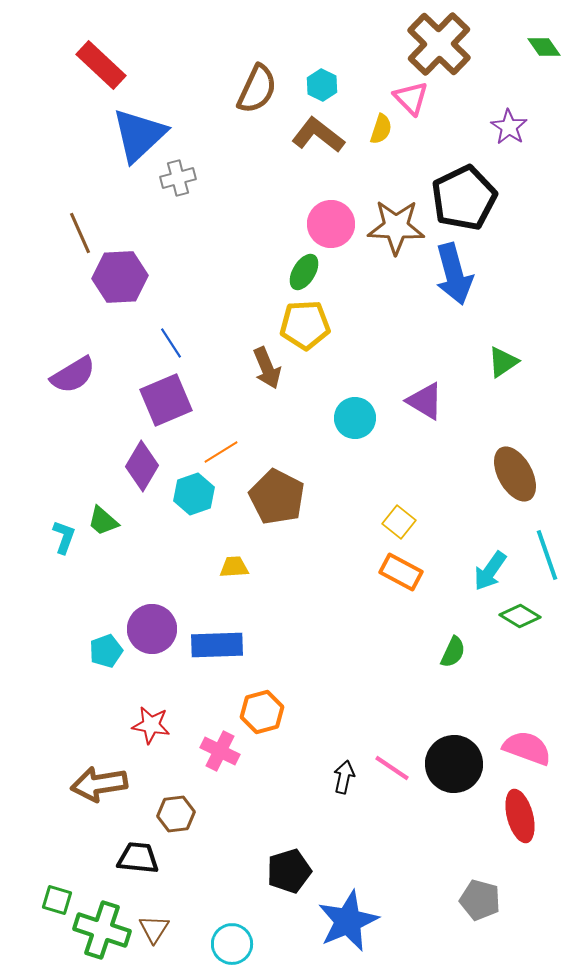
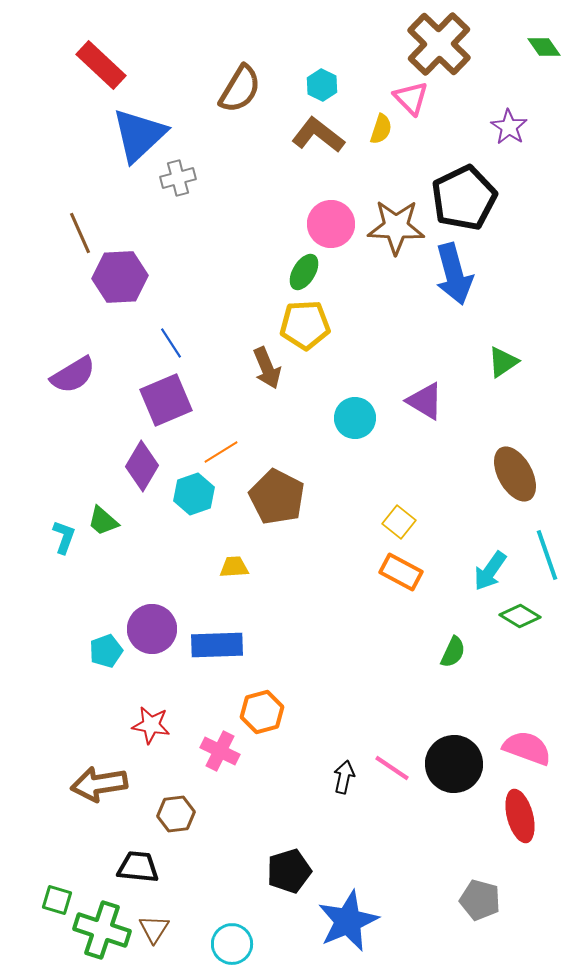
brown semicircle at (257, 89): moved 17 px left; rotated 6 degrees clockwise
black trapezoid at (138, 858): moved 9 px down
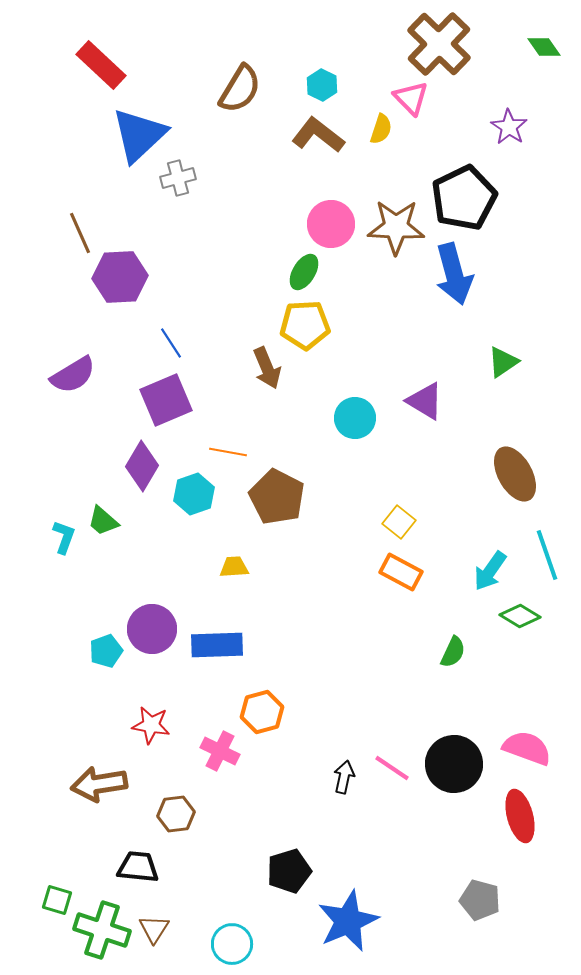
orange line at (221, 452): moved 7 px right; rotated 42 degrees clockwise
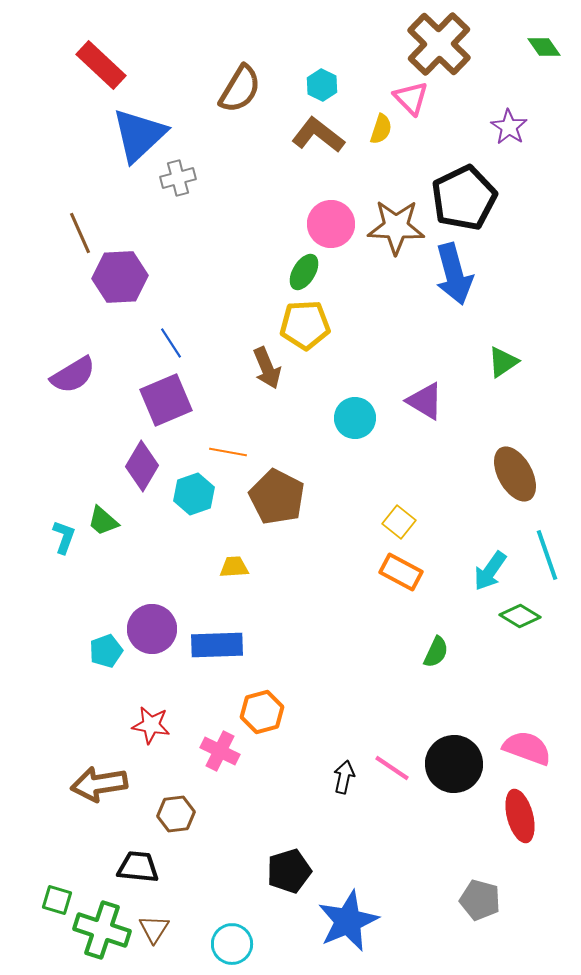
green semicircle at (453, 652): moved 17 px left
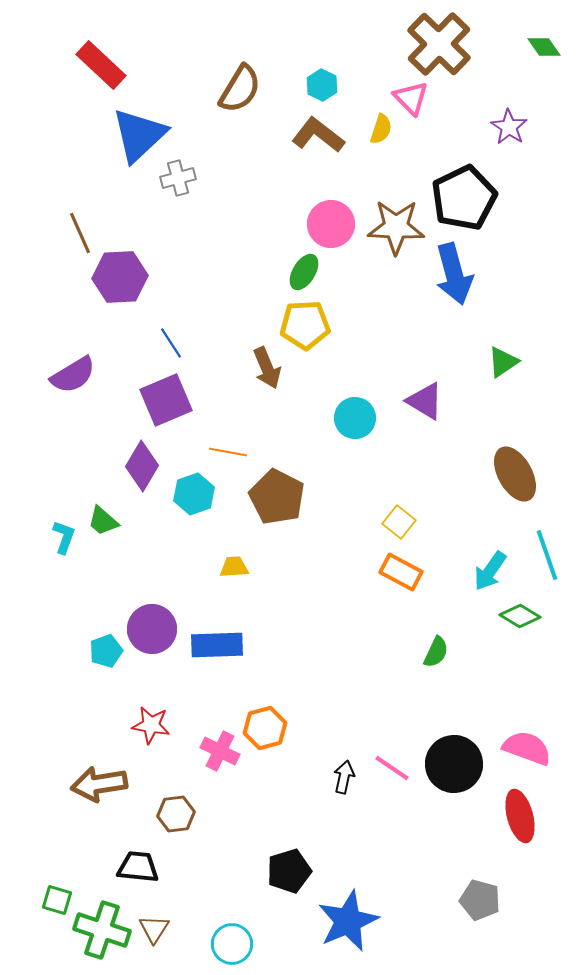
orange hexagon at (262, 712): moved 3 px right, 16 px down
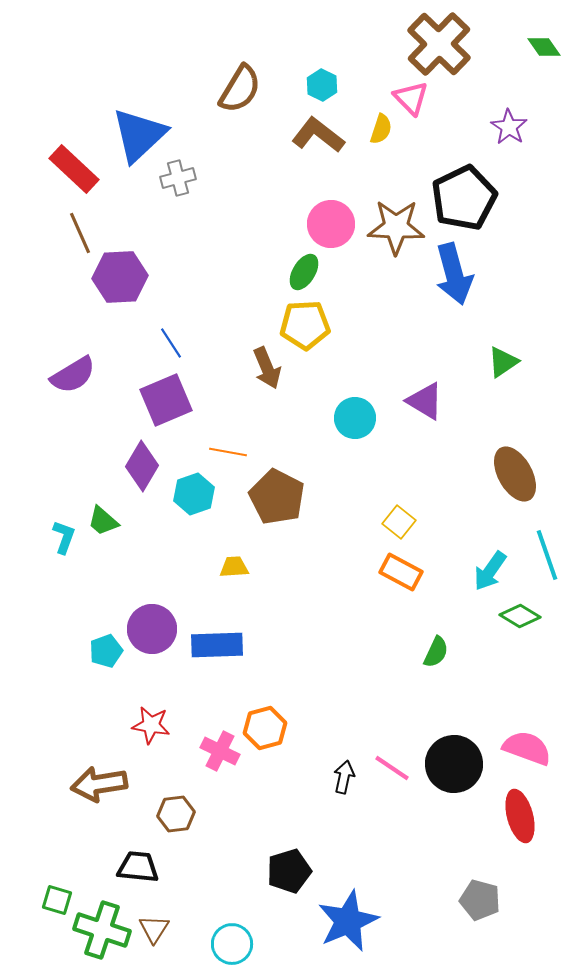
red rectangle at (101, 65): moved 27 px left, 104 px down
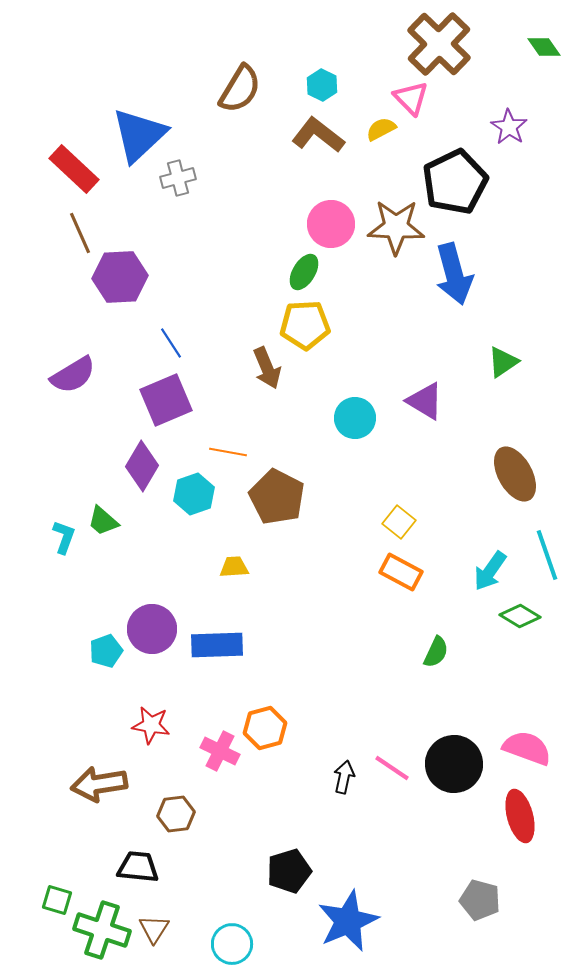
yellow semicircle at (381, 129): rotated 136 degrees counterclockwise
black pentagon at (464, 198): moved 9 px left, 16 px up
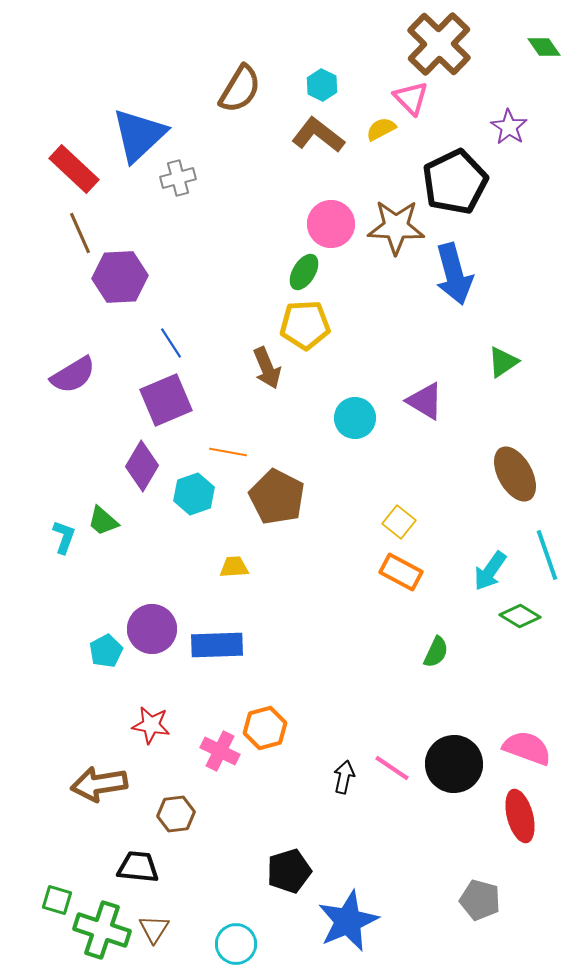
cyan pentagon at (106, 651): rotated 8 degrees counterclockwise
cyan circle at (232, 944): moved 4 px right
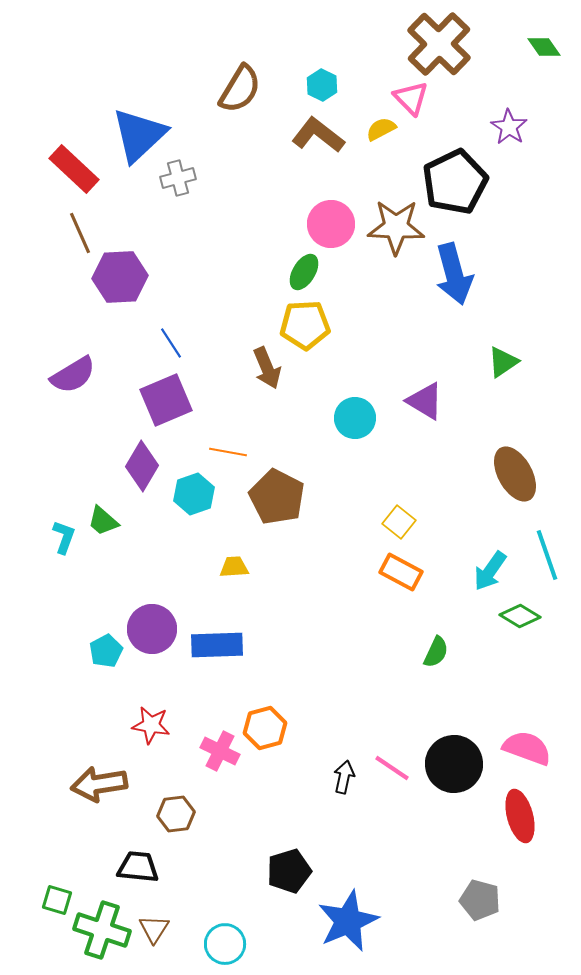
cyan circle at (236, 944): moved 11 px left
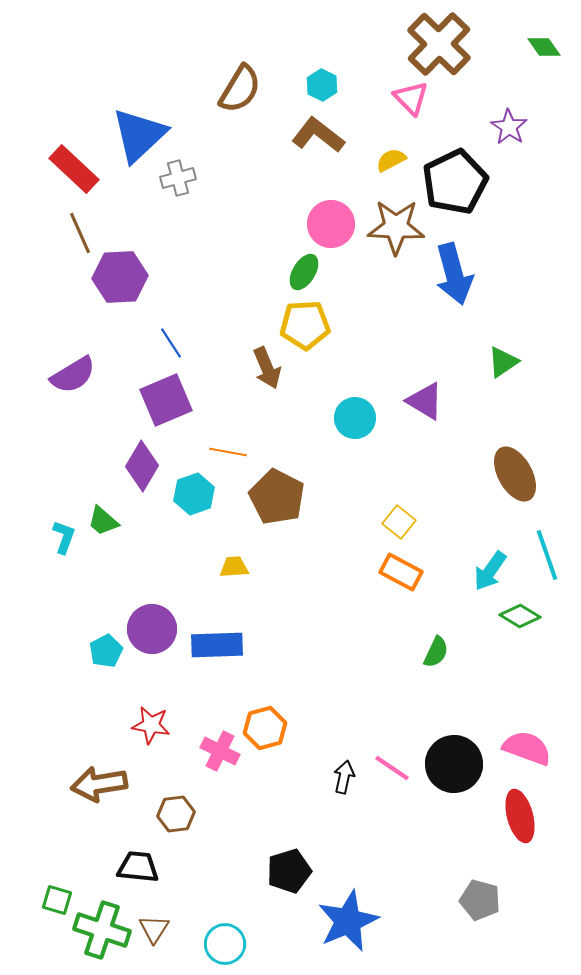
yellow semicircle at (381, 129): moved 10 px right, 31 px down
